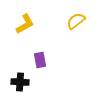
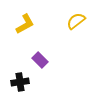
purple rectangle: rotated 35 degrees counterclockwise
black cross: rotated 12 degrees counterclockwise
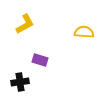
yellow semicircle: moved 8 px right, 11 px down; rotated 42 degrees clockwise
purple rectangle: rotated 28 degrees counterclockwise
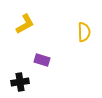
yellow semicircle: rotated 84 degrees clockwise
purple rectangle: moved 2 px right
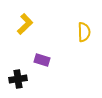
yellow L-shape: rotated 15 degrees counterclockwise
black cross: moved 2 px left, 3 px up
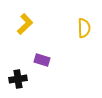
yellow semicircle: moved 4 px up
